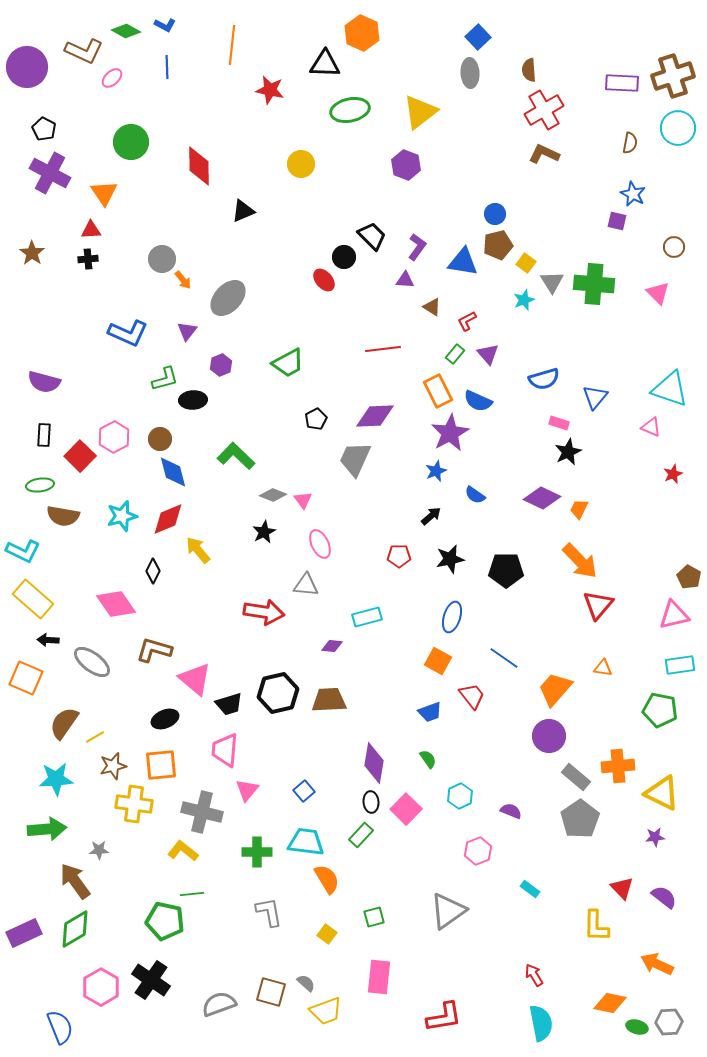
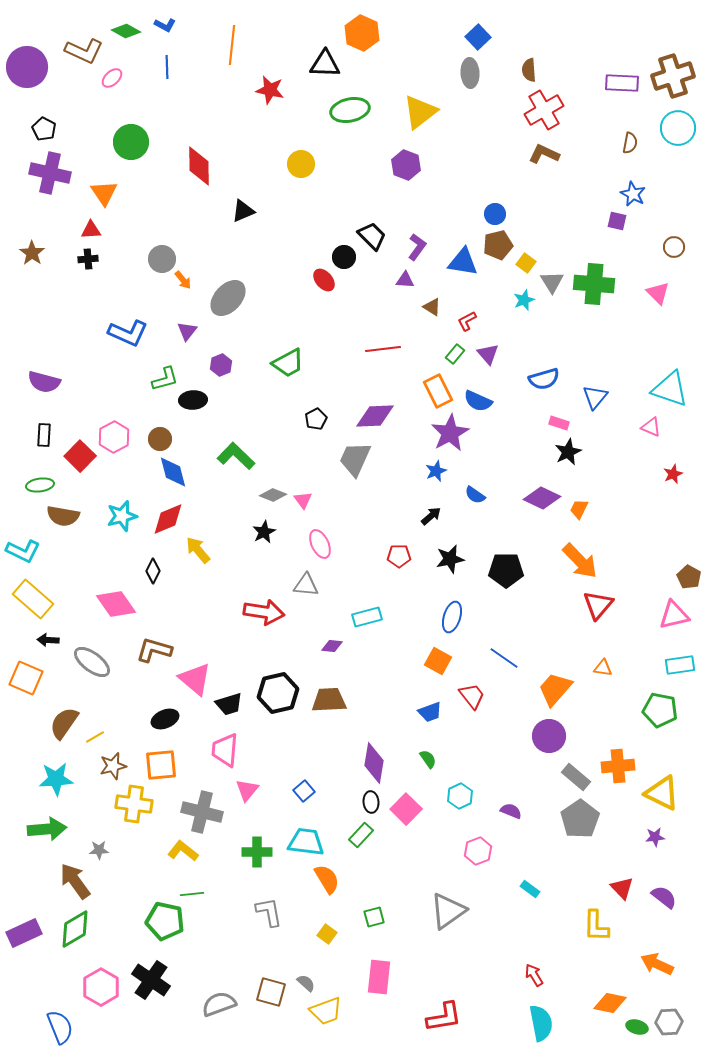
purple cross at (50, 173): rotated 15 degrees counterclockwise
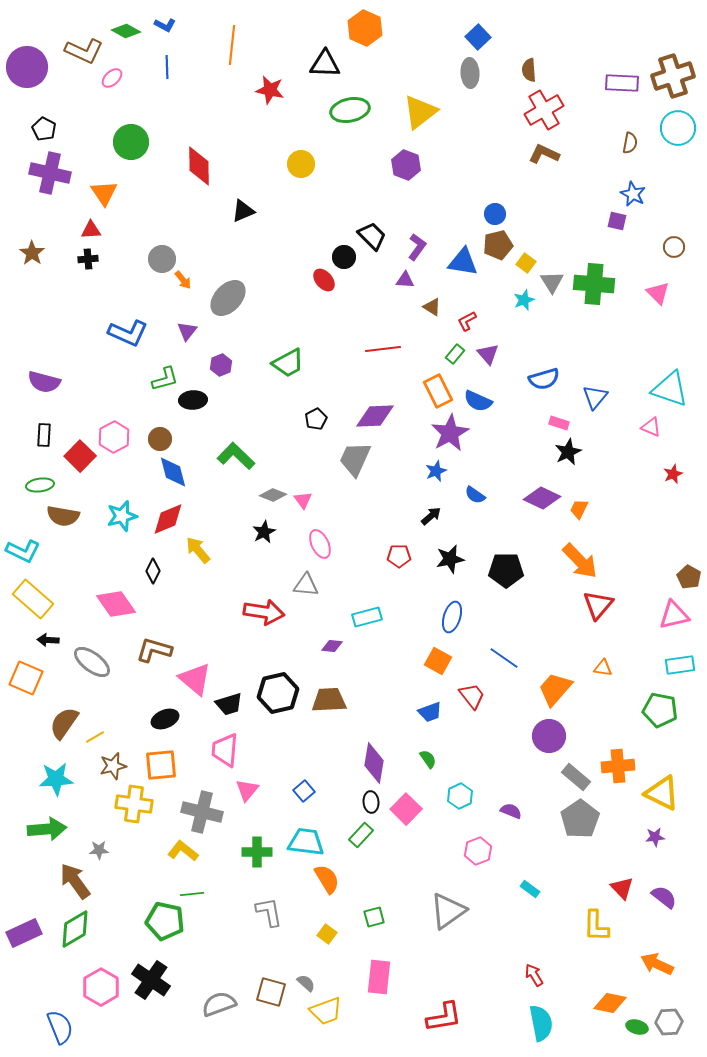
orange hexagon at (362, 33): moved 3 px right, 5 px up
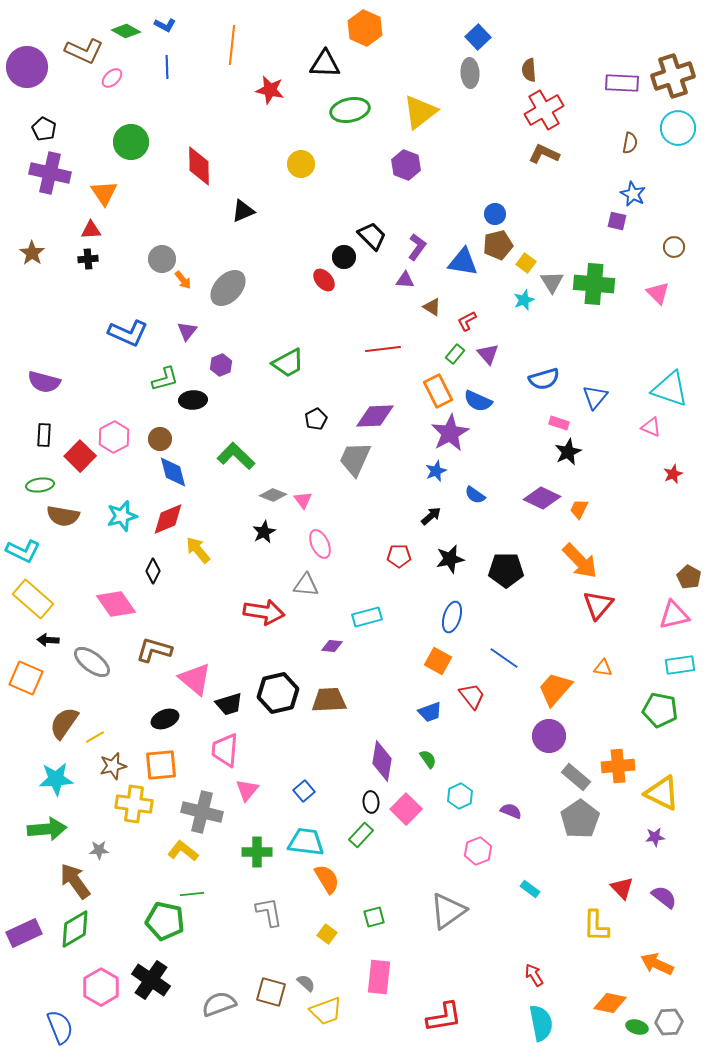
gray ellipse at (228, 298): moved 10 px up
purple diamond at (374, 763): moved 8 px right, 2 px up
